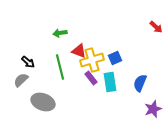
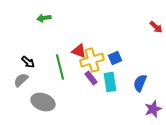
green arrow: moved 16 px left, 15 px up
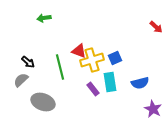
purple rectangle: moved 2 px right, 11 px down
blue semicircle: rotated 126 degrees counterclockwise
purple star: rotated 24 degrees counterclockwise
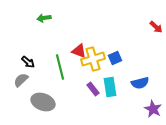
yellow cross: moved 1 px right, 1 px up
cyan rectangle: moved 5 px down
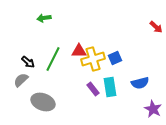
red triangle: rotated 21 degrees counterclockwise
green line: moved 7 px left, 8 px up; rotated 40 degrees clockwise
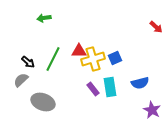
purple star: moved 1 px left, 1 px down
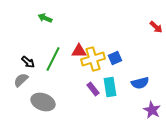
green arrow: moved 1 px right; rotated 32 degrees clockwise
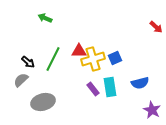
gray ellipse: rotated 35 degrees counterclockwise
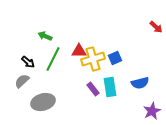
green arrow: moved 18 px down
gray semicircle: moved 1 px right, 1 px down
purple star: moved 1 px down; rotated 18 degrees clockwise
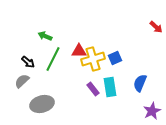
blue semicircle: rotated 126 degrees clockwise
gray ellipse: moved 1 px left, 2 px down
